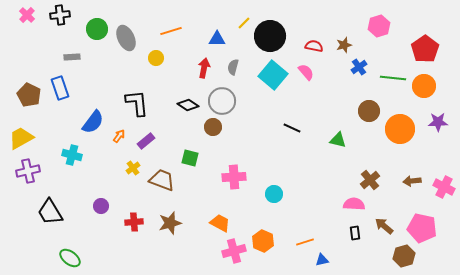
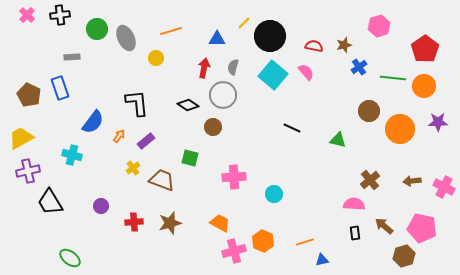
gray circle at (222, 101): moved 1 px right, 6 px up
black trapezoid at (50, 212): moved 10 px up
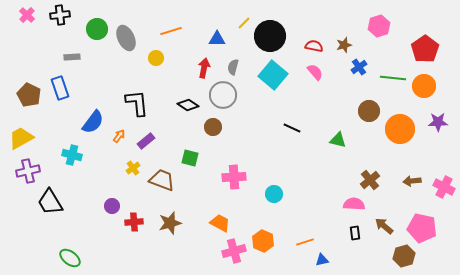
pink semicircle at (306, 72): moved 9 px right
purple circle at (101, 206): moved 11 px right
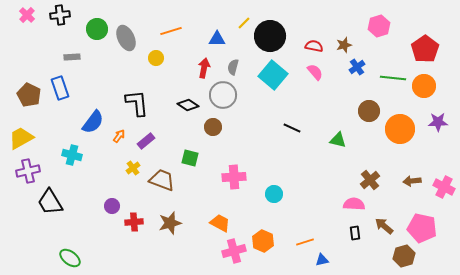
blue cross at (359, 67): moved 2 px left
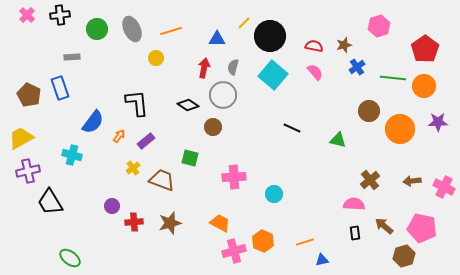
gray ellipse at (126, 38): moved 6 px right, 9 px up
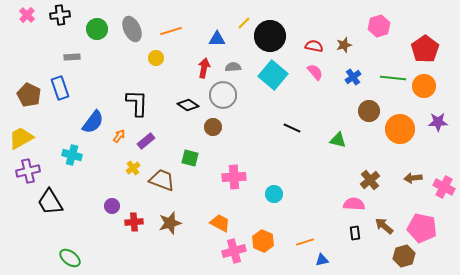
gray semicircle at (233, 67): rotated 70 degrees clockwise
blue cross at (357, 67): moved 4 px left, 10 px down
black L-shape at (137, 103): rotated 8 degrees clockwise
brown arrow at (412, 181): moved 1 px right, 3 px up
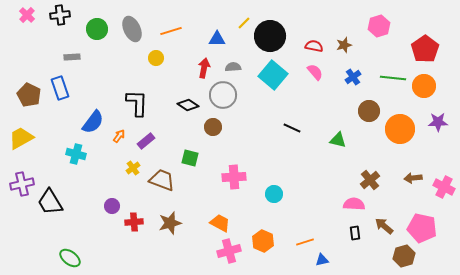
cyan cross at (72, 155): moved 4 px right, 1 px up
purple cross at (28, 171): moved 6 px left, 13 px down
pink cross at (234, 251): moved 5 px left
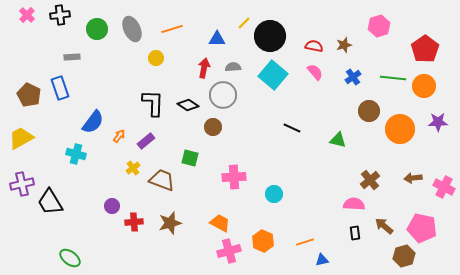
orange line at (171, 31): moved 1 px right, 2 px up
black L-shape at (137, 103): moved 16 px right
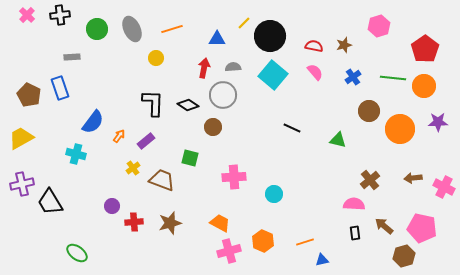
green ellipse at (70, 258): moved 7 px right, 5 px up
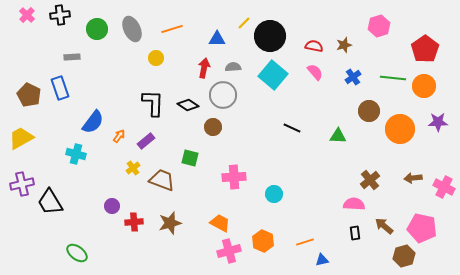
green triangle at (338, 140): moved 4 px up; rotated 12 degrees counterclockwise
